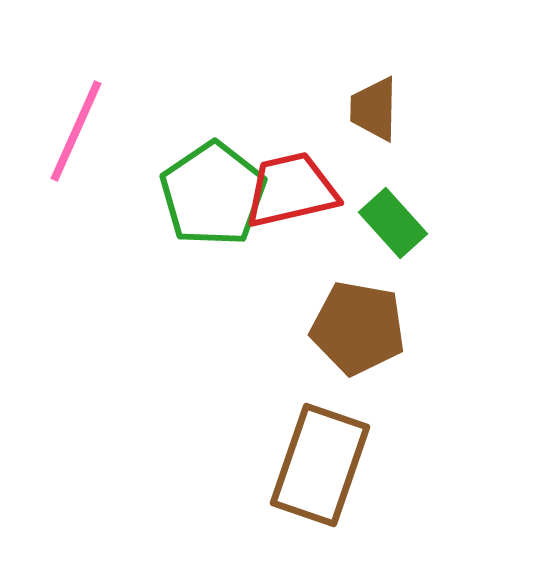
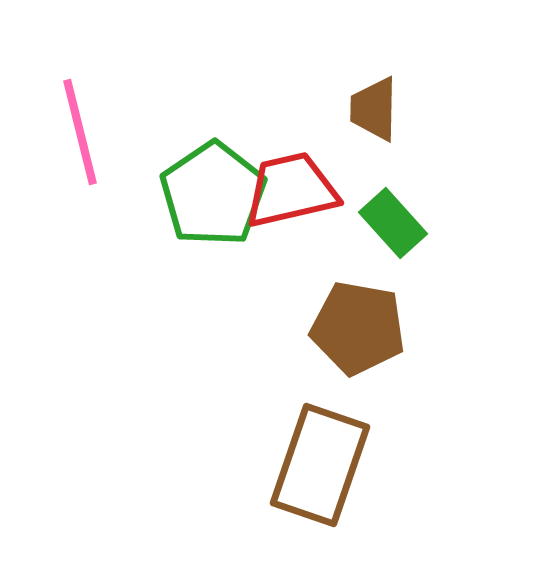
pink line: moved 4 px right, 1 px down; rotated 38 degrees counterclockwise
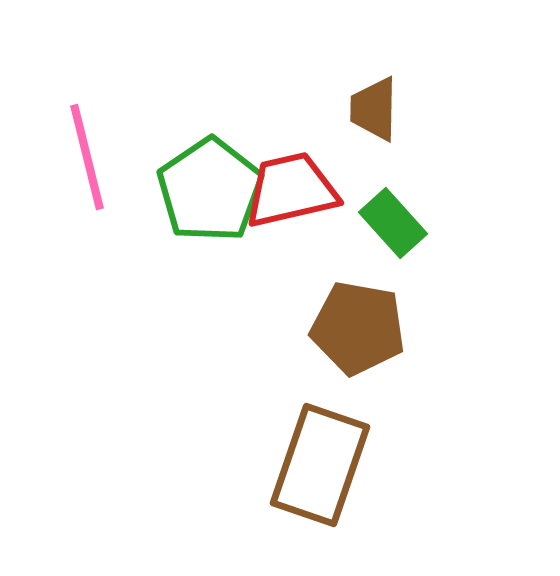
pink line: moved 7 px right, 25 px down
green pentagon: moved 3 px left, 4 px up
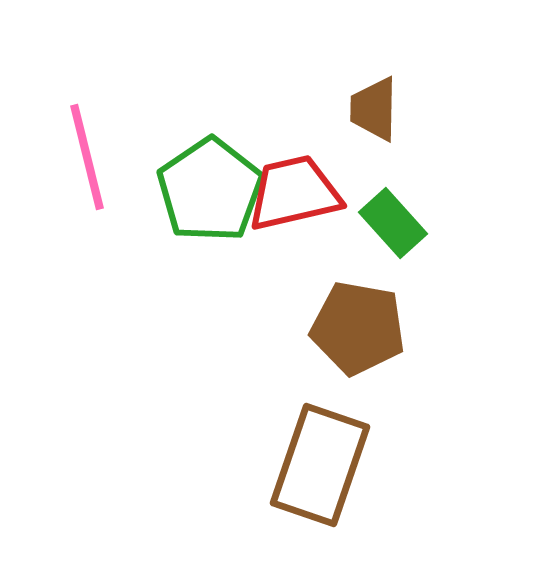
red trapezoid: moved 3 px right, 3 px down
